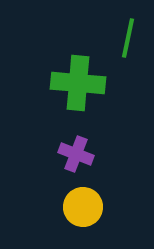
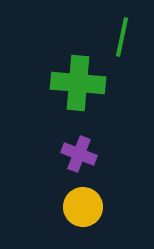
green line: moved 6 px left, 1 px up
purple cross: moved 3 px right
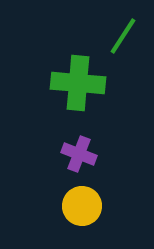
green line: moved 1 px right, 1 px up; rotated 21 degrees clockwise
yellow circle: moved 1 px left, 1 px up
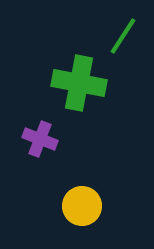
green cross: moved 1 px right; rotated 6 degrees clockwise
purple cross: moved 39 px left, 15 px up
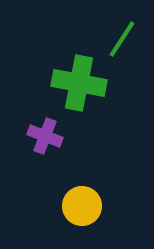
green line: moved 1 px left, 3 px down
purple cross: moved 5 px right, 3 px up
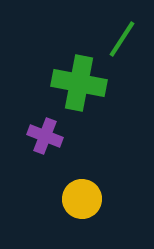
yellow circle: moved 7 px up
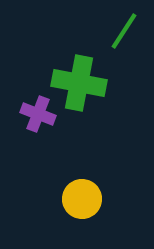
green line: moved 2 px right, 8 px up
purple cross: moved 7 px left, 22 px up
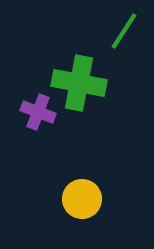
purple cross: moved 2 px up
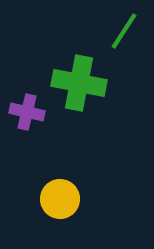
purple cross: moved 11 px left; rotated 8 degrees counterclockwise
yellow circle: moved 22 px left
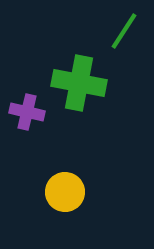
yellow circle: moved 5 px right, 7 px up
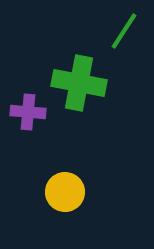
purple cross: moved 1 px right; rotated 8 degrees counterclockwise
